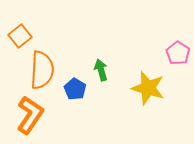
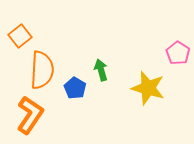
blue pentagon: moved 1 px up
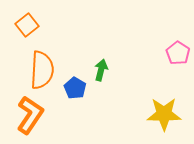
orange square: moved 7 px right, 11 px up
green arrow: rotated 30 degrees clockwise
yellow star: moved 16 px right, 26 px down; rotated 16 degrees counterclockwise
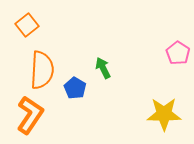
green arrow: moved 2 px right, 2 px up; rotated 40 degrees counterclockwise
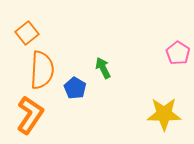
orange square: moved 8 px down
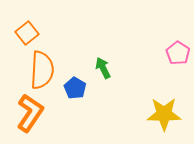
orange L-shape: moved 2 px up
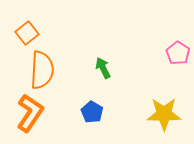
blue pentagon: moved 17 px right, 24 px down
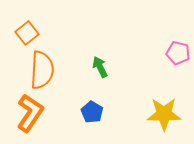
pink pentagon: rotated 20 degrees counterclockwise
green arrow: moved 3 px left, 1 px up
